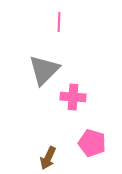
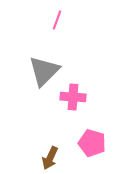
pink line: moved 2 px left, 2 px up; rotated 18 degrees clockwise
gray triangle: moved 1 px down
brown arrow: moved 2 px right
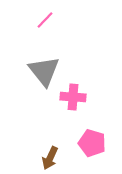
pink line: moved 12 px left; rotated 24 degrees clockwise
gray triangle: rotated 24 degrees counterclockwise
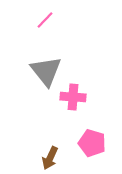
gray triangle: moved 2 px right
